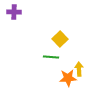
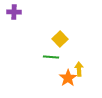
orange star: rotated 30 degrees counterclockwise
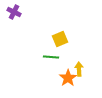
purple cross: rotated 24 degrees clockwise
yellow square: rotated 21 degrees clockwise
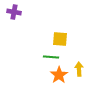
purple cross: rotated 16 degrees counterclockwise
yellow square: rotated 28 degrees clockwise
orange star: moved 9 px left, 3 px up
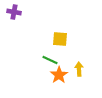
green line: moved 1 px left, 3 px down; rotated 21 degrees clockwise
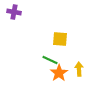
orange star: moved 2 px up
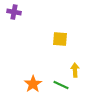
green line: moved 11 px right, 25 px down
yellow arrow: moved 4 px left, 1 px down
orange star: moved 26 px left, 11 px down
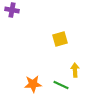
purple cross: moved 2 px left, 2 px up
yellow square: rotated 21 degrees counterclockwise
orange star: rotated 30 degrees clockwise
